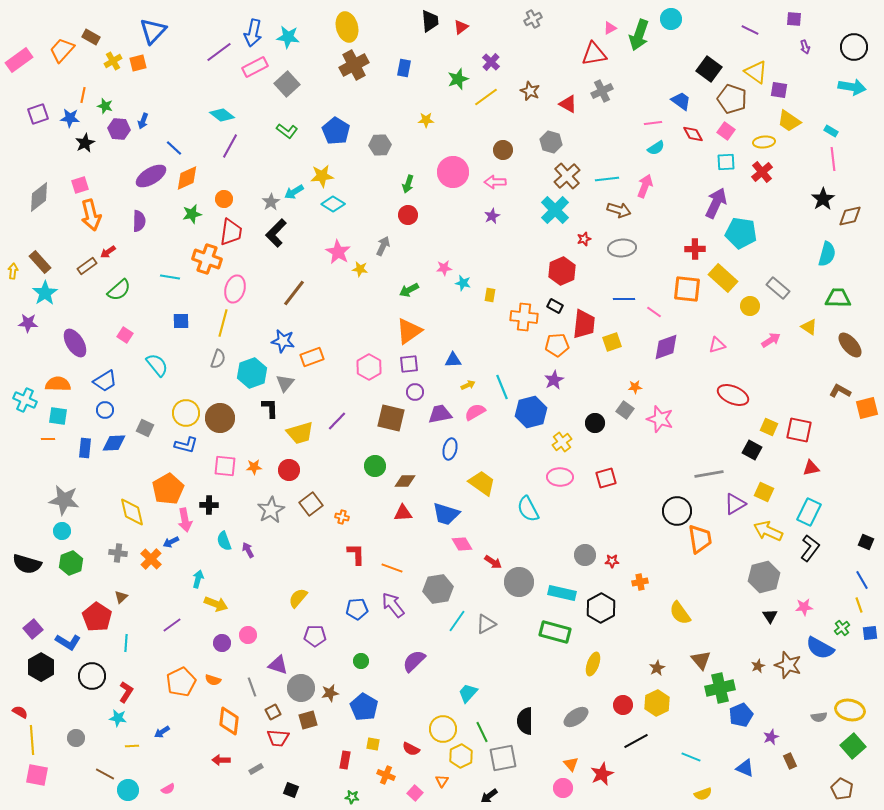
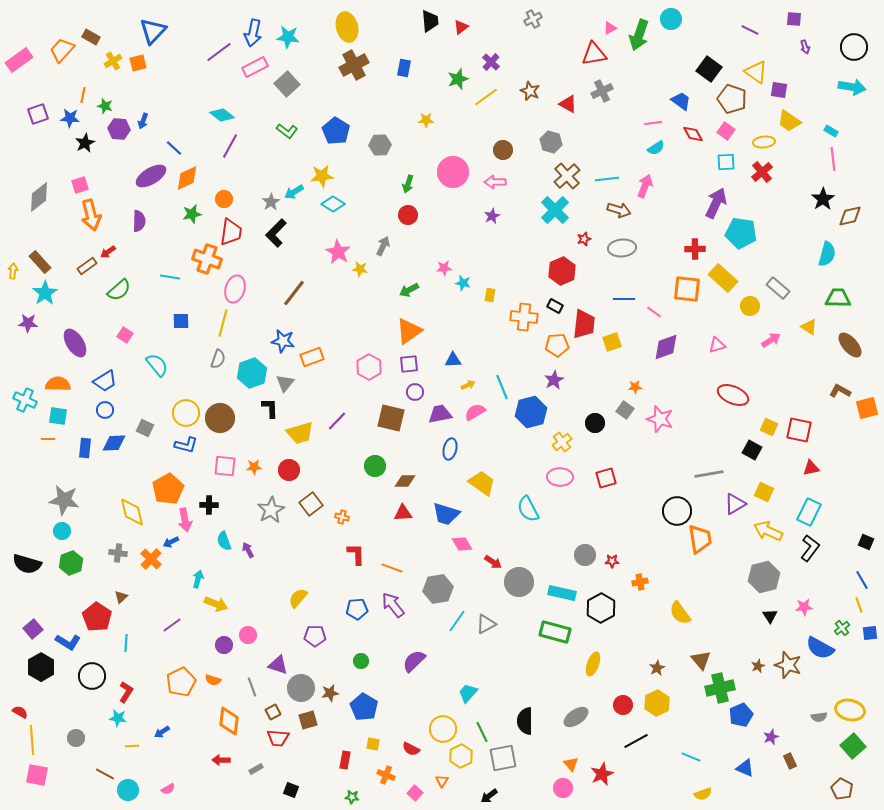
purple circle at (222, 643): moved 2 px right, 2 px down
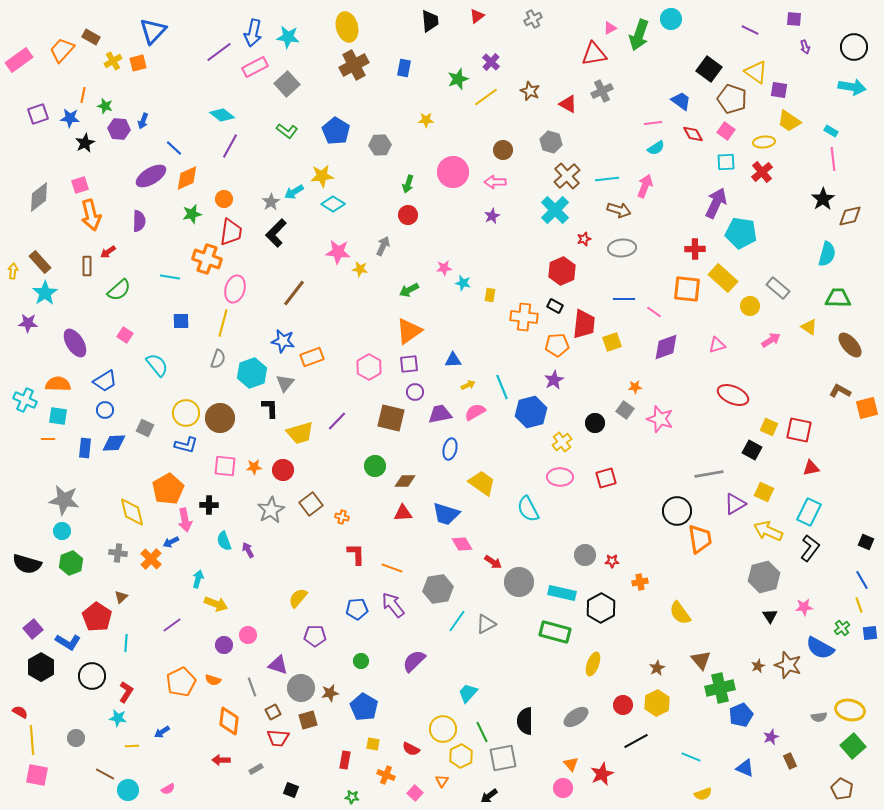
red triangle at (461, 27): moved 16 px right, 11 px up
pink star at (338, 252): rotated 25 degrees counterclockwise
brown rectangle at (87, 266): rotated 54 degrees counterclockwise
red circle at (289, 470): moved 6 px left
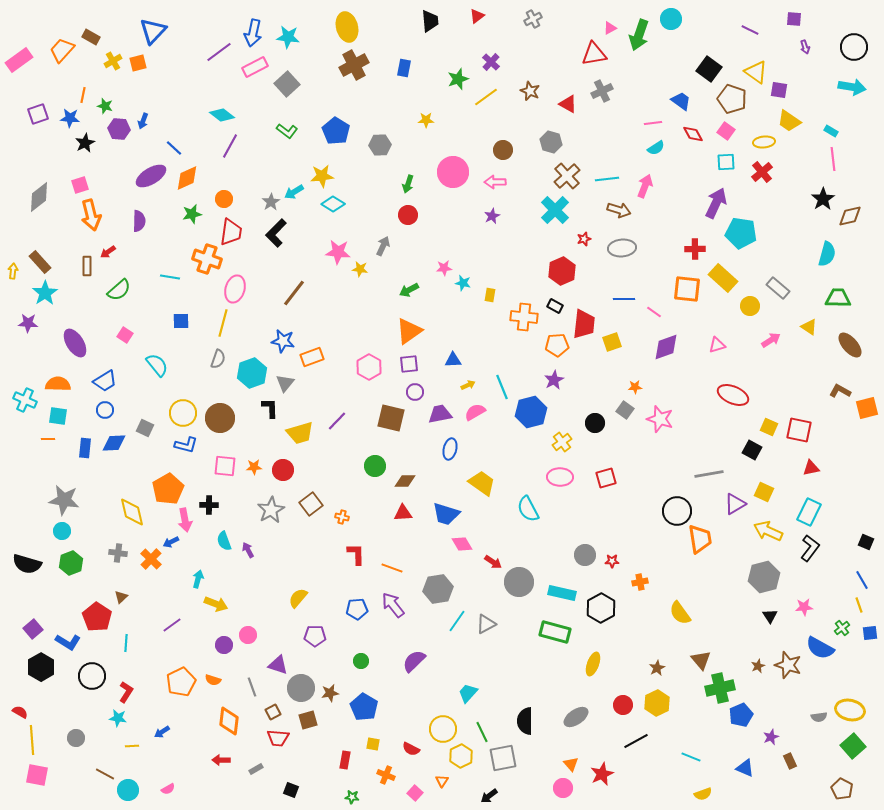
yellow circle at (186, 413): moved 3 px left
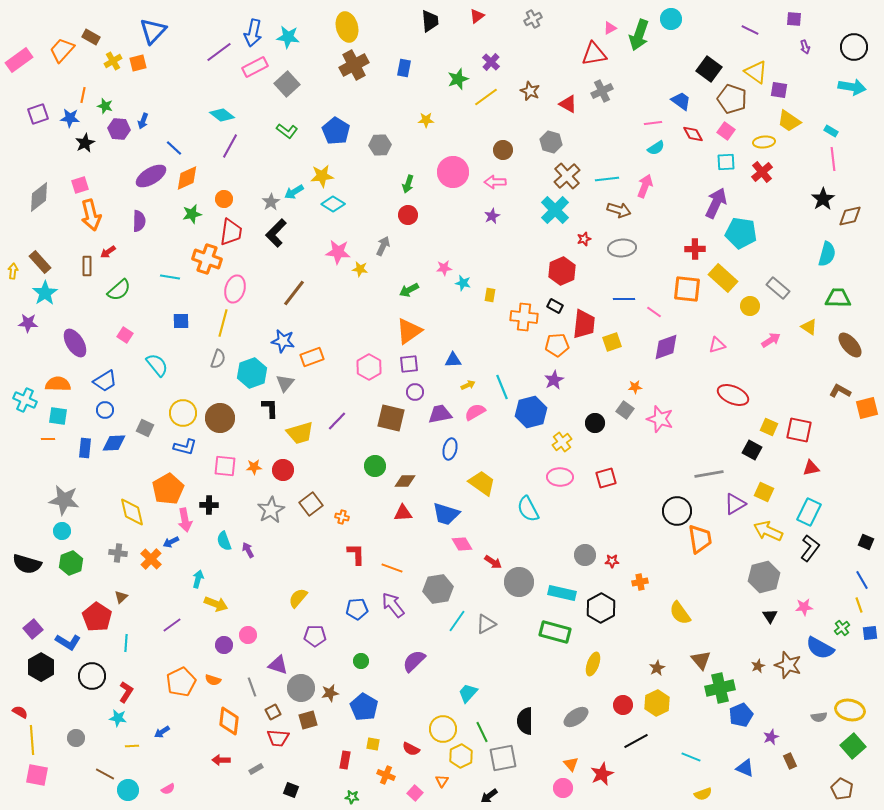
blue L-shape at (186, 445): moved 1 px left, 2 px down
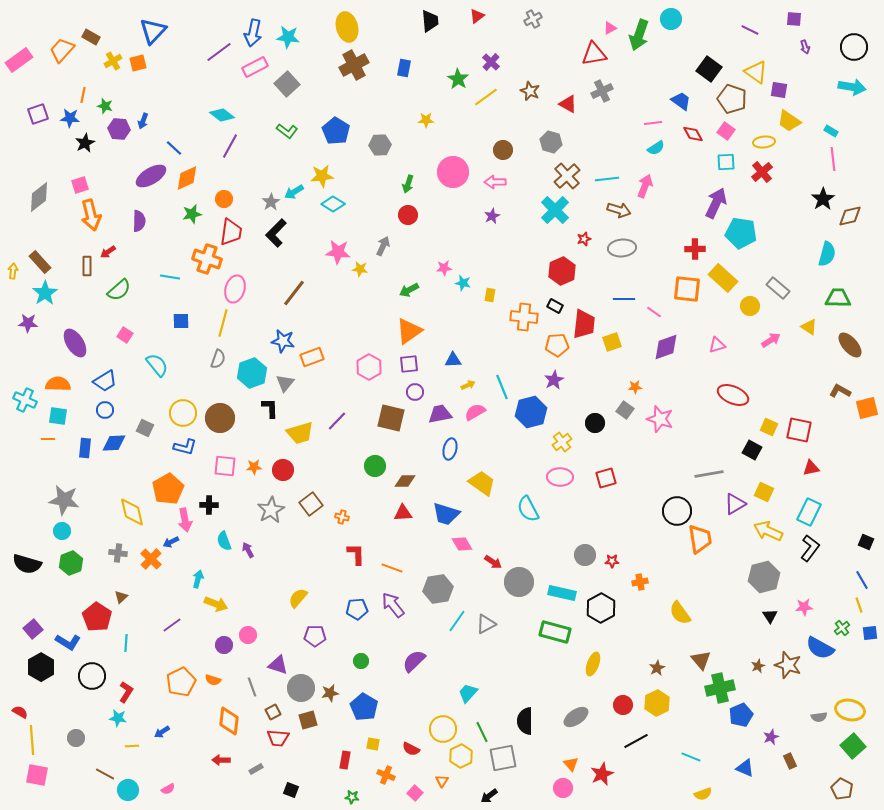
green star at (458, 79): rotated 20 degrees counterclockwise
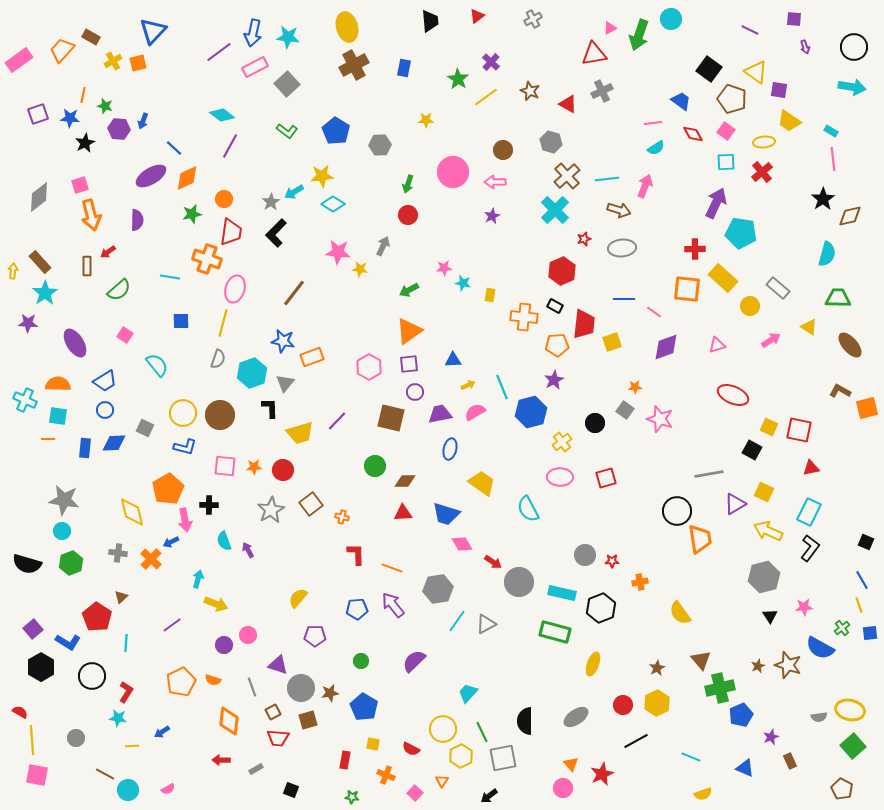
purple semicircle at (139, 221): moved 2 px left, 1 px up
brown circle at (220, 418): moved 3 px up
black hexagon at (601, 608): rotated 8 degrees clockwise
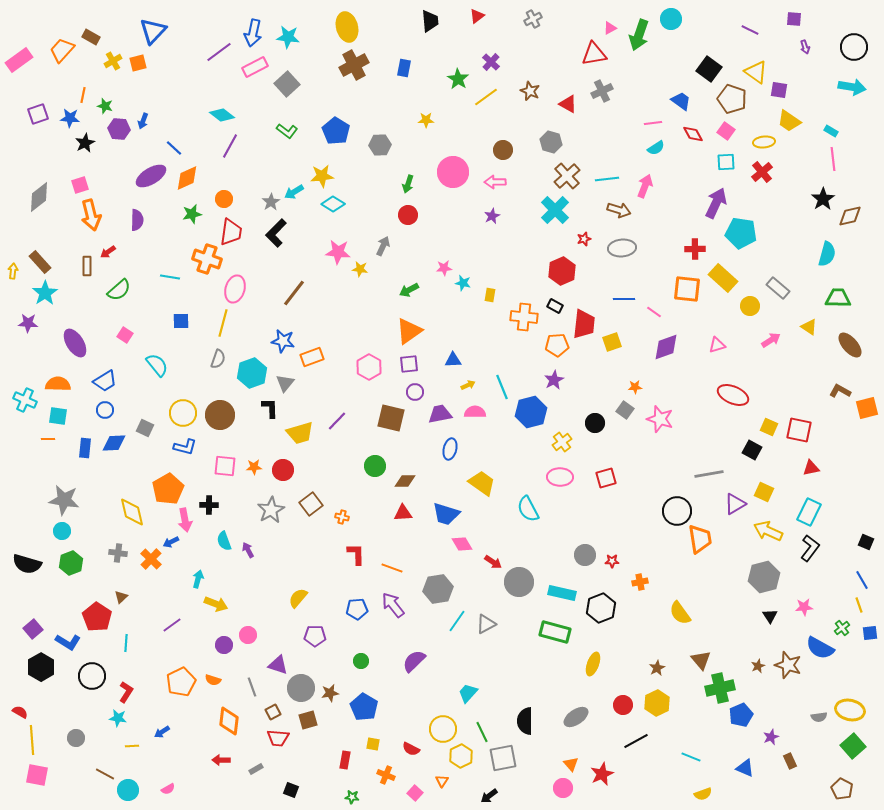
pink semicircle at (475, 412): rotated 30 degrees clockwise
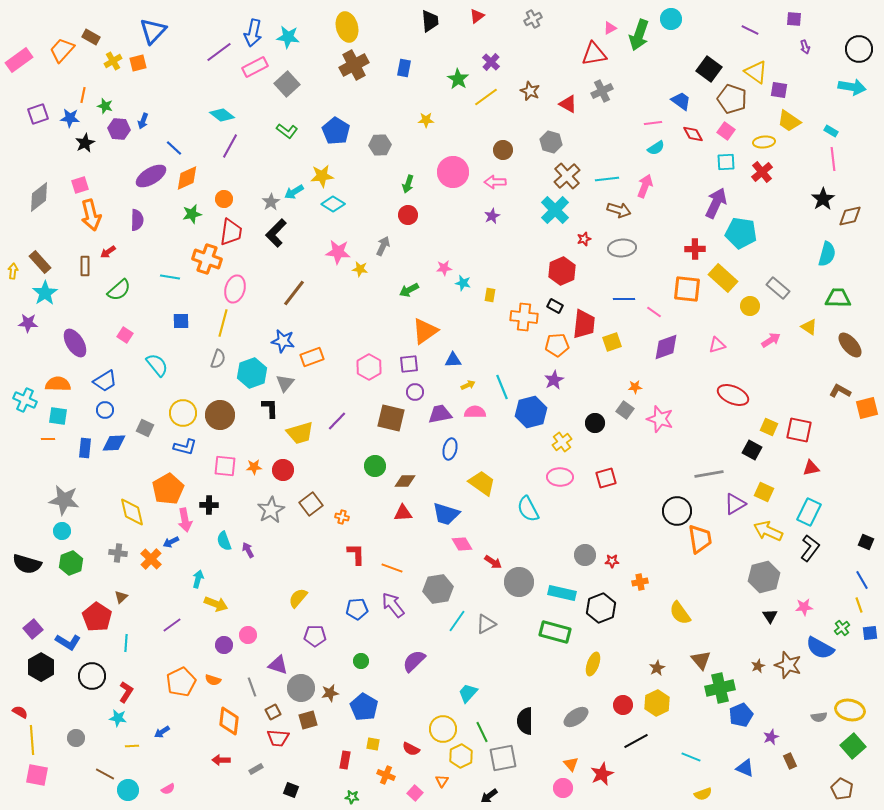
black circle at (854, 47): moved 5 px right, 2 px down
brown rectangle at (87, 266): moved 2 px left
orange triangle at (409, 331): moved 16 px right
